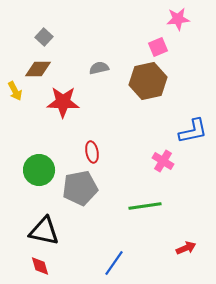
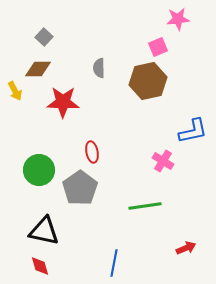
gray semicircle: rotated 78 degrees counterclockwise
gray pentagon: rotated 24 degrees counterclockwise
blue line: rotated 24 degrees counterclockwise
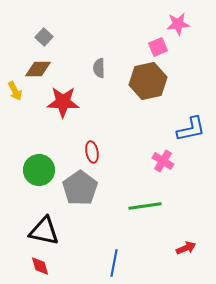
pink star: moved 5 px down
blue L-shape: moved 2 px left, 2 px up
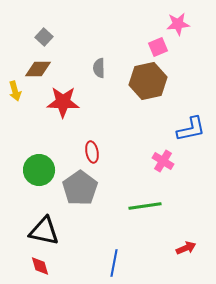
yellow arrow: rotated 12 degrees clockwise
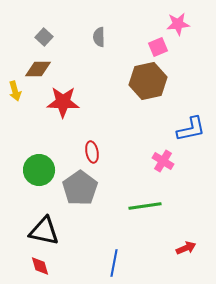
gray semicircle: moved 31 px up
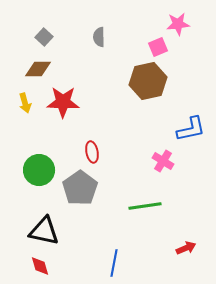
yellow arrow: moved 10 px right, 12 px down
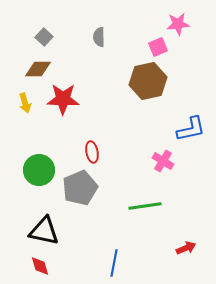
red star: moved 3 px up
gray pentagon: rotated 12 degrees clockwise
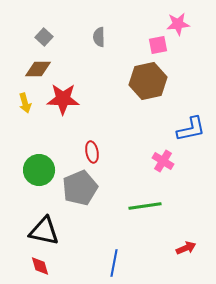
pink square: moved 2 px up; rotated 12 degrees clockwise
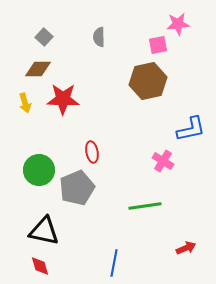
gray pentagon: moved 3 px left
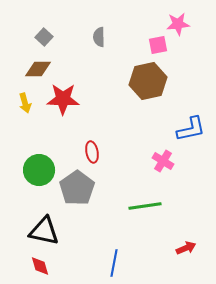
gray pentagon: rotated 12 degrees counterclockwise
